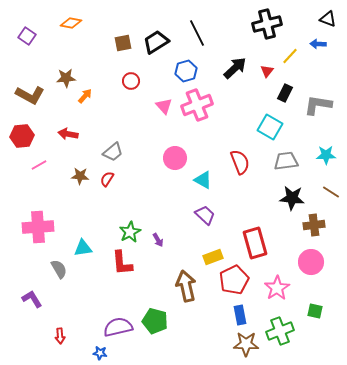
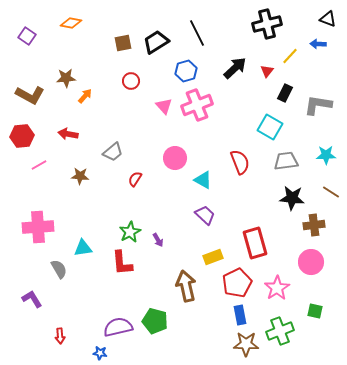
red semicircle at (107, 179): moved 28 px right
red pentagon at (234, 280): moved 3 px right, 3 px down
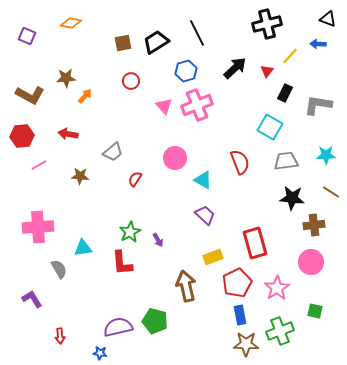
purple square at (27, 36): rotated 12 degrees counterclockwise
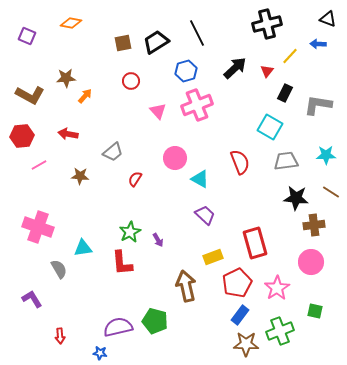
pink triangle at (164, 106): moved 6 px left, 5 px down
cyan triangle at (203, 180): moved 3 px left, 1 px up
black star at (292, 198): moved 4 px right
pink cross at (38, 227): rotated 24 degrees clockwise
blue rectangle at (240, 315): rotated 48 degrees clockwise
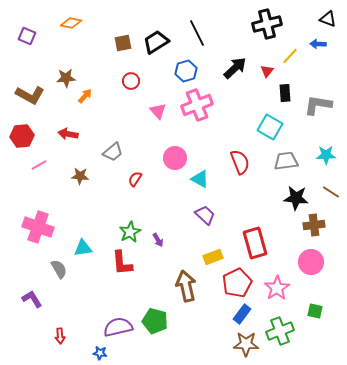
black rectangle at (285, 93): rotated 30 degrees counterclockwise
blue rectangle at (240, 315): moved 2 px right, 1 px up
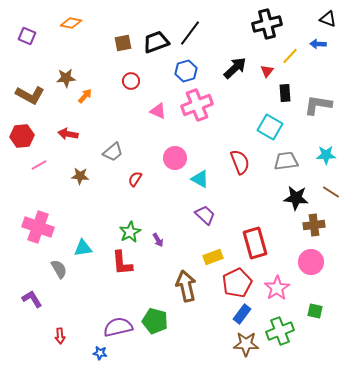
black line at (197, 33): moved 7 px left; rotated 64 degrees clockwise
black trapezoid at (156, 42): rotated 12 degrees clockwise
pink triangle at (158, 111): rotated 24 degrees counterclockwise
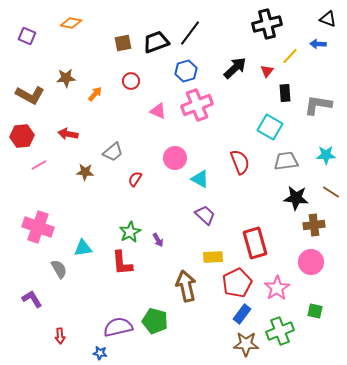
orange arrow at (85, 96): moved 10 px right, 2 px up
brown star at (80, 176): moved 5 px right, 4 px up
yellow rectangle at (213, 257): rotated 18 degrees clockwise
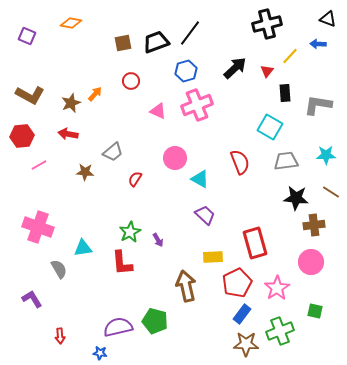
brown star at (66, 78): moved 5 px right, 25 px down; rotated 18 degrees counterclockwise
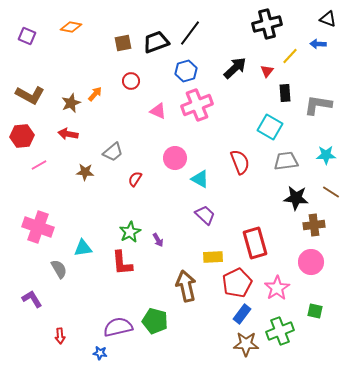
orange diamond at (71, 23): moved 4 px down
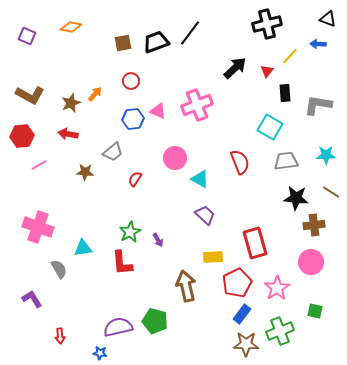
blue hexagon at (186, 71): moved 53 px left, 48 px down; rotated 10 degrees clockwise
